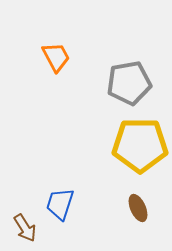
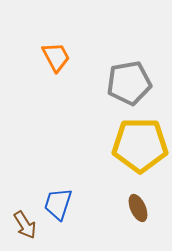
blue trapezoid: moved 2 px left
brown arrow: moved 3 px up
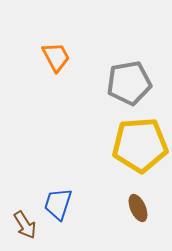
yellow pentagon: rotated 4 degrees counterclockwise
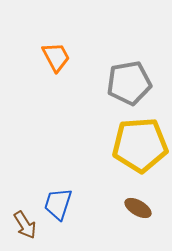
brown ellipse: rotated 36 degrees counterclockwise
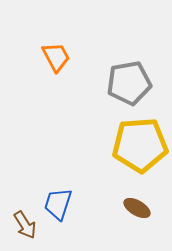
brown ellipse: moved 1 px left
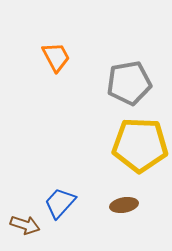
yellow pentagon: rotated 6 degrees clockwise
blue trapezoid: moved 2 px right, 1 px up; rotated 24 degrees clockwise
brown ellipse: moved 13 px left, 3 px up; rotated 40 degrees counterclockwise
brown arrow: rotated 40 degrees counterclockwise
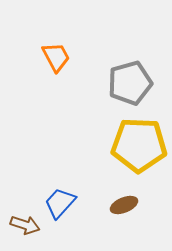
gray pentagon: moved 1 px right; rotated 6 degrees counterclockwise
yellow pentagon: moved 1 px left
brown ellipse: rotated 12 degrees counterclockwise
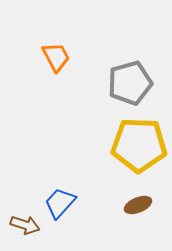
brown ellipse: moved 14 px right
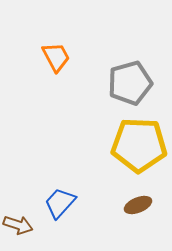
brown arrow: moved 7 px left
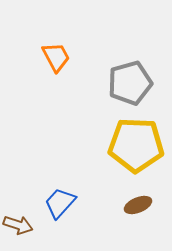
yellow pentagon: moved 3 px left
